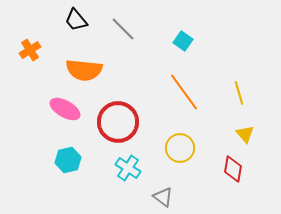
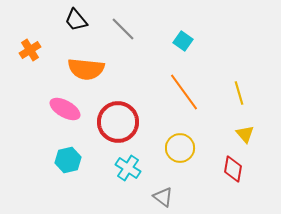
orange semicircle: moved 2 px right, 1 px up
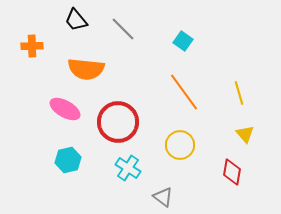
orange cross: moved 2 px right, 4 px up; rotated 30 degrees clockwise
yellow circle: moved 3 px up
red diamond: moved 1 px left, 3 px down
